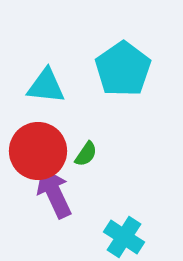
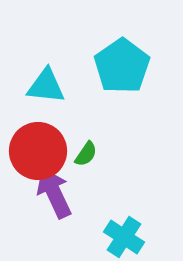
cyan pentagon: moved 1 px left, 3 px up
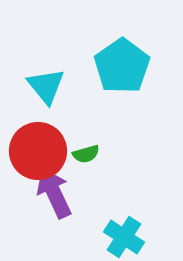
cyan triangle: rotated 45 degrees clockwise
green semicircle: rotated 40 degrees clockwise
